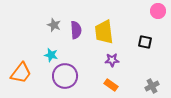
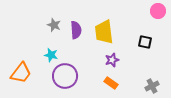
purple star: rotated 16 degrees counterclockwise
orange rectangle: moved 2 px up
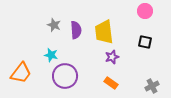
pink circle: moved 13 px left
purple star: moved 3 px up
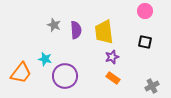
cyan star: moved 6 px left, 4 px down
orange rectangle: moved 2 px right, 5 px up
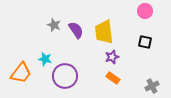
purple semicircle: rotated 30 degrees counterclockwise
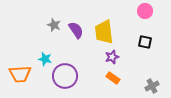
orange trapezoid: moved 1 px left, 1 px down; rotated 50 degrees clockwise
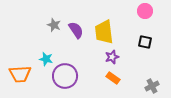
cyan star: moved 1 px right
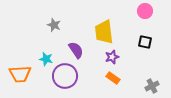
purple semicircle: moved 20 px down
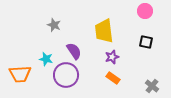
yellow trapezoid: moved 1 px up
black square: moved 1 px right
purple semicircle: moved 2 px left, 1 px down
purple circle: moved 1 px right, 1 px up
gray cross: rotated 24 degrees counterclockwise
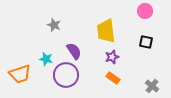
yellow trapezoid: moved 2 px right
orange trapezoid: rotated 15 degrees counterclockwise
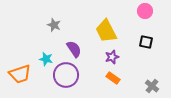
yellow trapezoid: rotated 20 degrees counterclockwise
purple semicircle: moved 2 px up
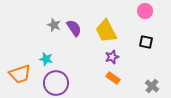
purple semicircle: moved 21 px up
purple circle: moved 10 px left, 8 px down
